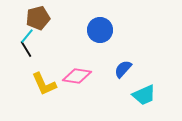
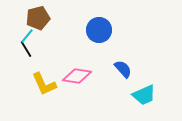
blue circle: moved 1 px left
blue semicircle: rotated 96 degrees clockwise
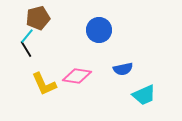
blue semicircle: rotated 120 degrees clockwise
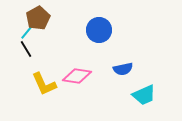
brown pentagon: rotated 15 degrees counterclockwise
cyan line: moved 4 px up
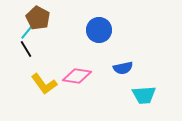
brown pentagon: rotated 15 degrees counterclockwise
blue semicircle: moved 1 px up
yellow L-shape: rotated 12 degrees counterclockwise
cyan trapezoid: rotated 20 degrees clockwise
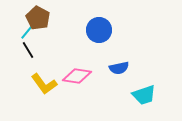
black line: moved 2 px right, 1 px down
blue semicircle: moved 4 px left
cyan trapezoid: rotated 15 degrees counterclockwise
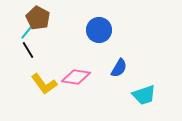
blue semicircle: rotated 48 degrees counterclockwise
pink diamond: moved 1 px left, 1 px down
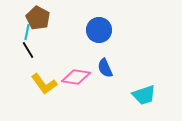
cyan line: rotated 28 degrees counterclockwise
blue semicircle: moved 14 px left; rotated 126 degrees clockwise
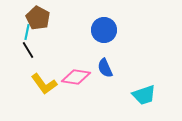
blue circle: moved 5 px right
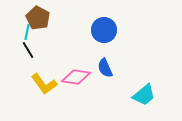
cyan trapezoid: rotated 20 degrees counterclockwise
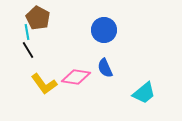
cyan line: rotated 21 degrees counterclockwise
cyan trapezoid: moved 2 px up
